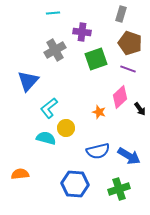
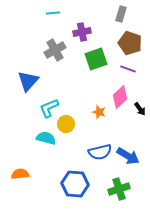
purple cross: rotated 18 degrees counterclockwise
cyan L-shape: rotated 15 degrees clockwise
yellow circle: moved 4 px up
blue semicircle: moved 2 px right, 1 px down
blue arrow: moved 1 px left
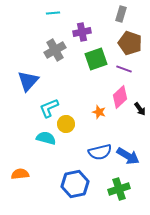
purple line: moved 4 px left
blue hexagon: rotated 16 degrees counterclockwise
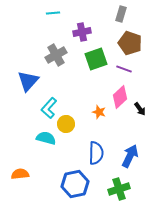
gray cross: moved 1 px right, 5 px down
cyan L-shape: rotated 25 degrees counterclockwise
blue semicircle: moved 4 px left, 1 px down; rotated 75 degrees counterclockwise
blue arrow: moved 2 px right; rotated 95 degrees counterclockwise
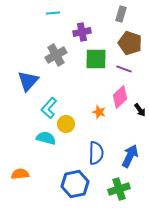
green square: rotated 20 degrees clockwise
black arrow: moved 1 px down
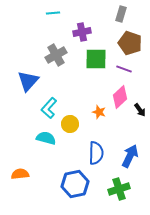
yellow circle: moved 4 px right
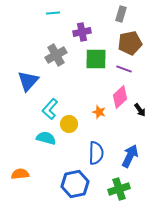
brown pentagon: rotated 30 degrees counterclockwise
cyan L-shape: moved 1 px right, 1 px down
yellow circle: moved 1 px left
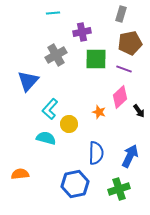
black arrow: moved 1 px left, 1 px down
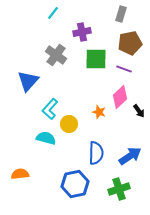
cyan line: rotated 48 degrees counterclockwise
gray cross: rotated 25 degrees counterclockwise
blue arrow: rotated 30 degrees clockwise
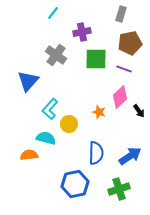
orange semicircle: moved 9 px right, 19 px up
